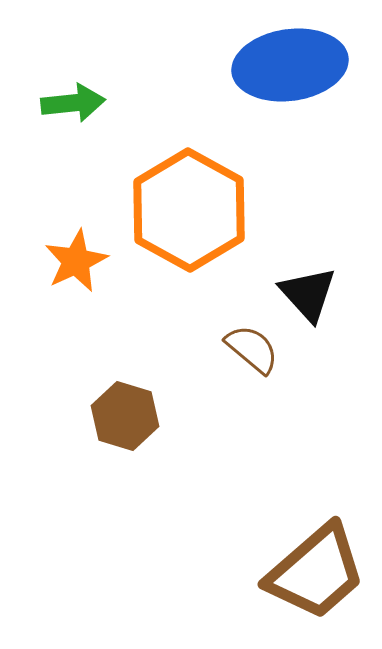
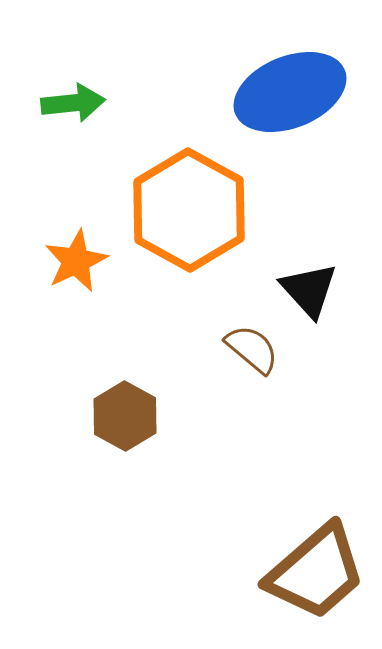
blue ellipse: moved 27 px down; rotated 14 degrees counterclockwise
black triangle: moved 1 px right, 4 px up
brown hexagon: rotated 12 degrees clockwise
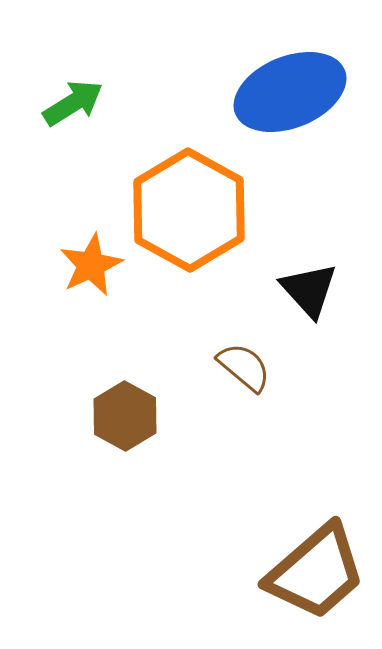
green arrow: rotated 26 degrees counterclockwise
orange star: moved 15 px right, 4 px down
brown semicircle: moved 8 px left, 18 px down
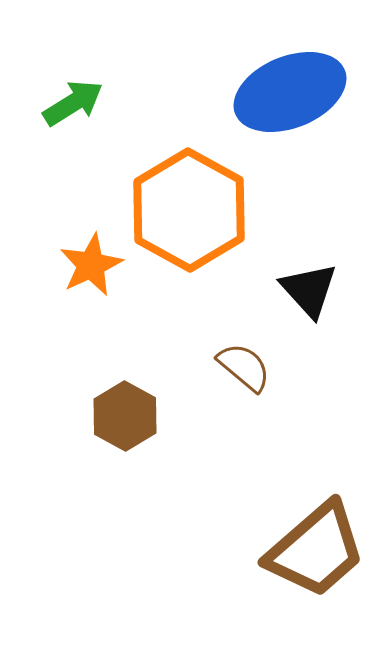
brown trapezoid: moved 22 px up
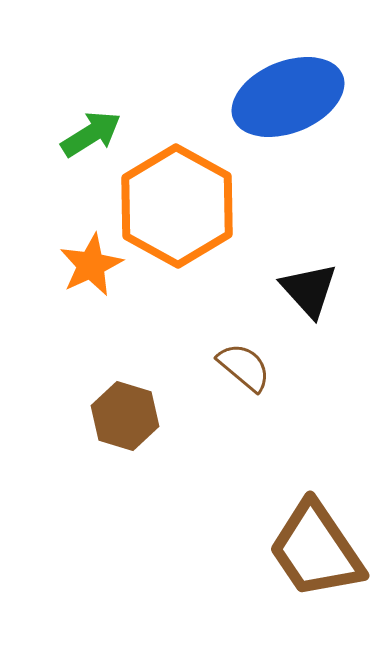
blue ellipse: moved 2 px left, 5 px down
green arrow: moved 18 px right, 31 px down
orange hexagon: moved 12 px left, 4 px up
brown hexagon: rotated 12 degrees counterclockwise
brown trapezoid: rotated 97 degrees clockwise
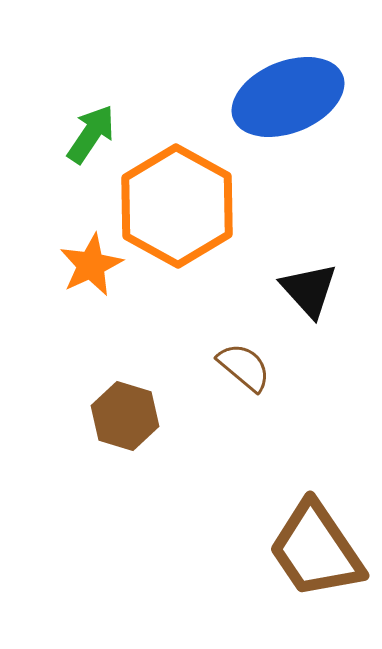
green arrow: rotated 24 degrees counterclockwise
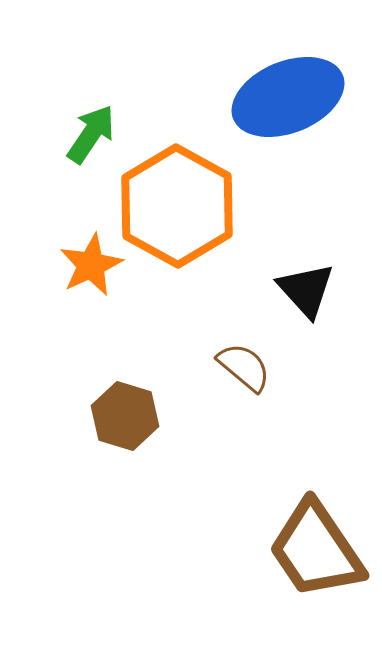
black triangle: moved 3 px left
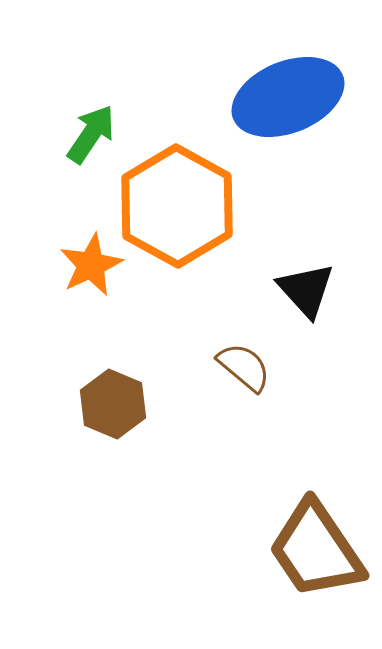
brown hexagon: moved 12 px left, 12 px up; rotated 6 degrees clockwise
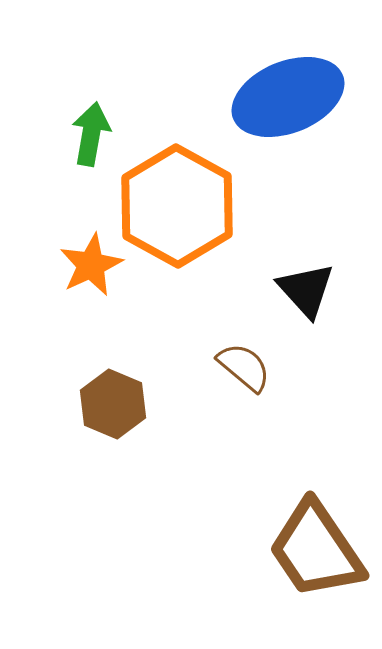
green arrow: rotated 24 degrees counterclockwise
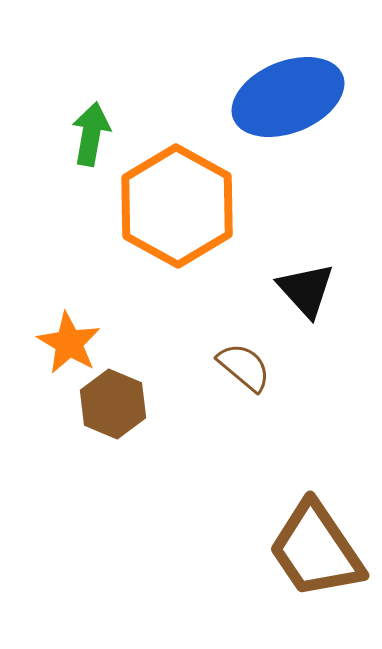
orange star: moved 22 px left, 78 px down; rotated 16 degrees counterclockwise
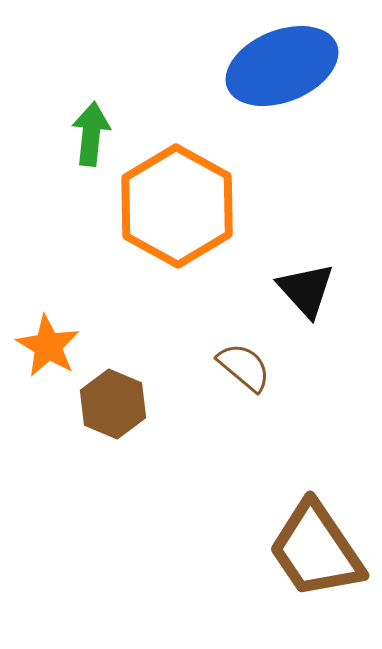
blue ellipse: moved 6 px left, 31 px up
green arrow: rotated 4 degrees counterclockwise
orange star: moved 21 px left, 3 px down
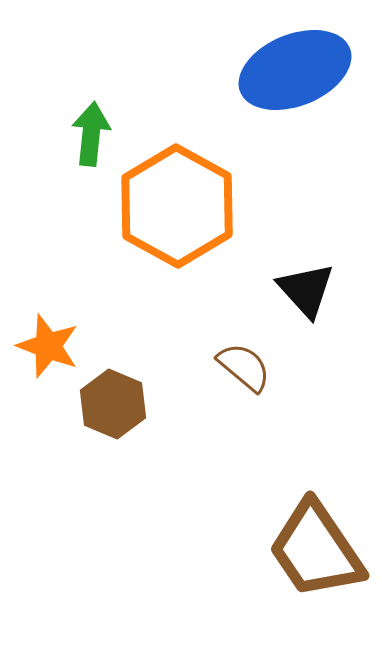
blue ellipse: moved 13 px right, 4 px down
orange star: rotated 10 degrees counterclockwise
